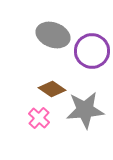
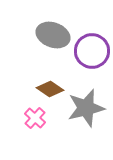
brown diamond: moved 2 px left
gray star: moved 1 px right, 2 px up; rotated 9 degrees counterclockwise
pink cross: moved 4 px left
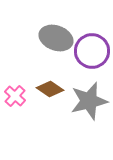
gray ellipse: moved 3 px right, 3 px down
gray star: moved 3 px right, 7 px up
pink cross: moved 20 px left, 22 px up
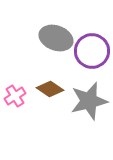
pink cross: rotated 15 degrees clockwise
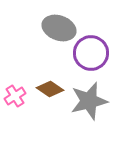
gray ellipse: moved 3 px right, 10 px up
purple circle: moved 1 px left, 2 px down
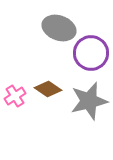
brown diamond: moved 2 px left
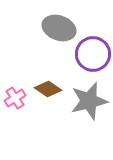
purple circle: moved 2 px right, 1 px down
pink cross: moved 2 px down
